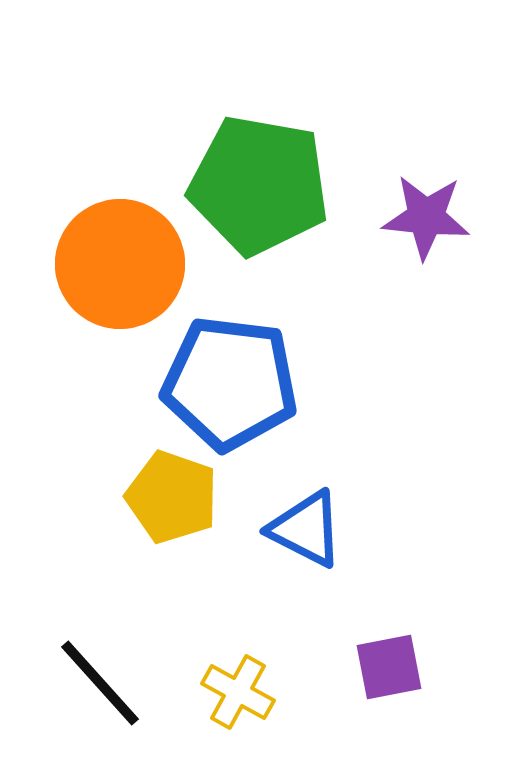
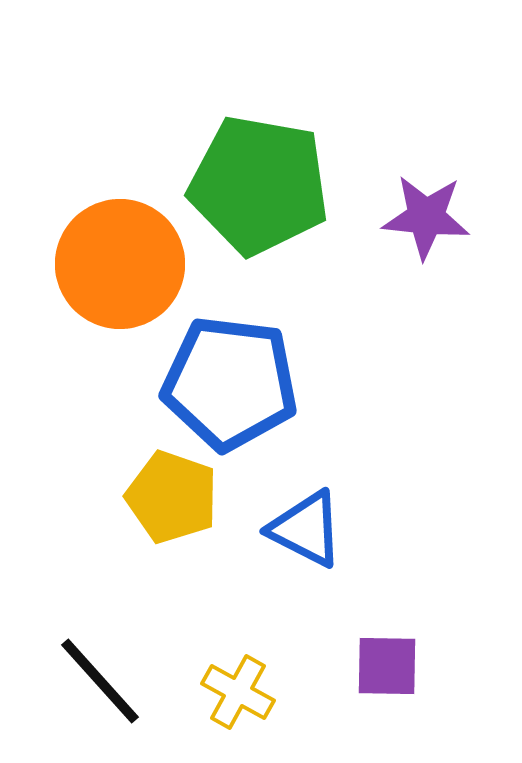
purple square: moved 2 px left, 1 px up; rotated 12 degrees clockwise
black line: moved 2 px up
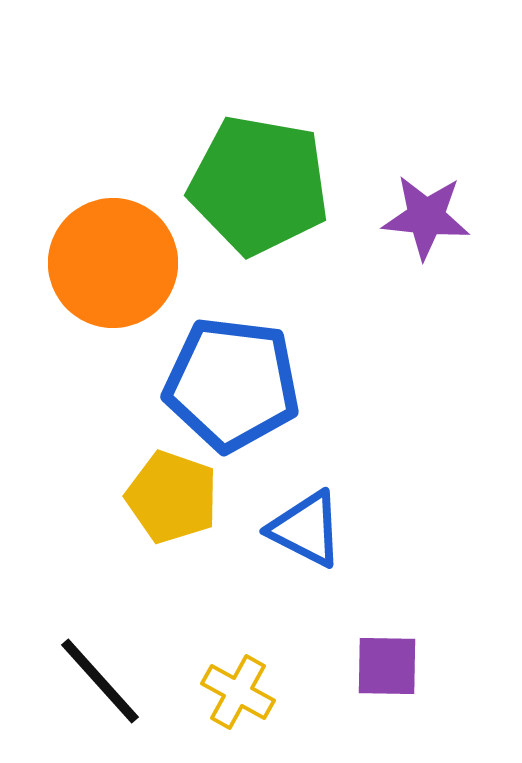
orange circle: moved 7 px left, 1 px up
blue pentagon: moved 2 px right, 1 px down
